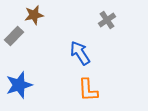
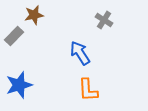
gray cross: moved 3 px left; rotated 24 degrees counterclockwise
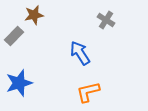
gray cross: moved 2 px right
blue star: moved 2 px up
orange L-shape: moved 2 px down; rotated 80 degrees clockwise
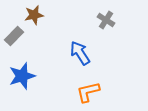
blue star: moved 3 px right, 7 px up
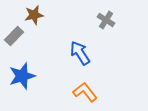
orange L-shape: moved 3 px left; rotated 65 degrees clockwise
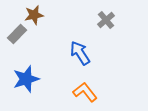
gray cross: rotated 18 degrees clockwise
gray rectangle: moved 3 px right, 2 px up
blue star: moved 4 px right, 3 px down
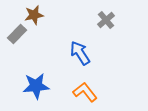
blue star: moved 10 px right, 7 px down; rotated 12 degrees clockwise
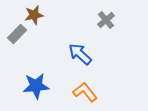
blue arrow: moved 1 px down; rotated 15 degrees counterclockwise
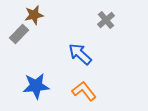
gray rectangle: moved 2 px right
orange L-shape: moved 1 px left, 1 px up
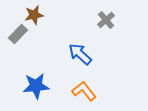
gray rectangle: moved 1 px left
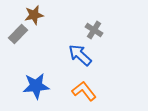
gray cross: moved 12 px left, 10 px down; rotated 18 degrees counterclockwise
blue arrow: moved 1 px down
